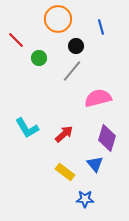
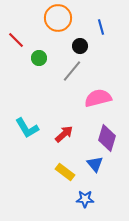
orange circle: moved 1 px up
black circle: moved 4 px right
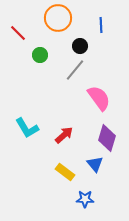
blue line: moved 2 px up; rotated 14 degrees clockwise
red line: moved 2 px right, 7 px up
green circle: moved 1 px right, 3 px up
gray line: moved 3 px right, 1 px up
pink semicircle: moved 1 px right; rotated 68 degrees clockwise
red arrow: moved 1 px down
